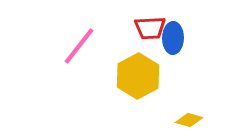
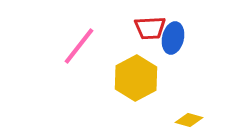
blue ellipse: rotated 12 degrees clockwise
yellow hexagon: moved 2 px left, 2 px down
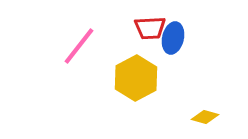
yellow diamond: moved 16 px right, 3 px up
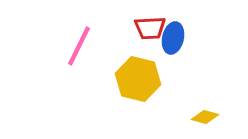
pink line: rotated 12 degrees counterclockwise
yellow hexagon: moved 2 px right, 1 px down; rotated 18 degrees counterclockwise
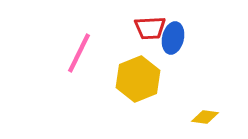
pink line: moved 7 px down
yellow hexagon: rotated 24 degrees clockwise
yellow diamond: rotated 8 degrees counterclockwise
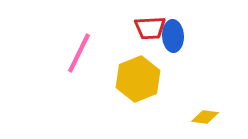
blue ellipse: moved 2 px up; rotated 16 degrees counterclockwise
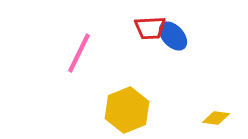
blue ellipse: rotated 40 degrees counterclockwise
yellow hexagon: moved 11 px left, 31 px down
yellow diamond: moved 11 px right, 1 px down
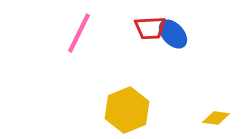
blue ellipse: moved 2 px up
pink line: moved 20 px up
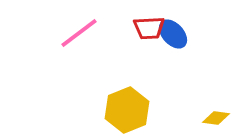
red trapezoid: moved 1 px left
pink line: rotated 27 degrees clockwise
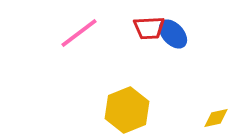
yellow diamond: rotated 20 degrees counterclockwise
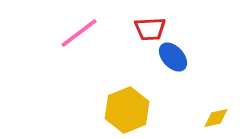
red trapezoid: moved 1 px right, 1 px down
blue ellipse: moved 23 px down
